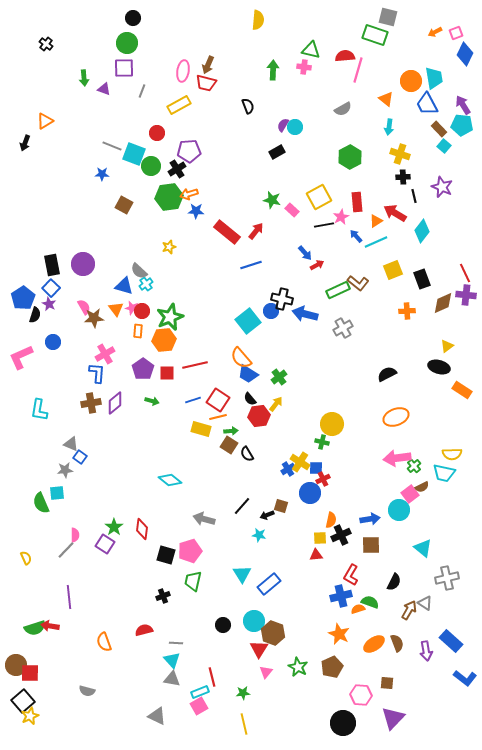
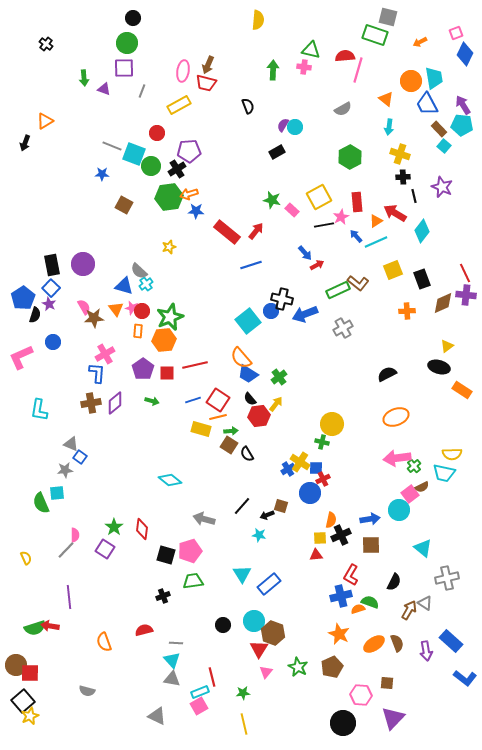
orange arrow at (435, 32): moved 15 px left, 10 px down
blue arrow at (305, 314): rotated 35 degrees counterclockwise
purple square at (105, 544): moved 5 px down
green trapezoid at (193, 581): rotated 70 degrees clockwise
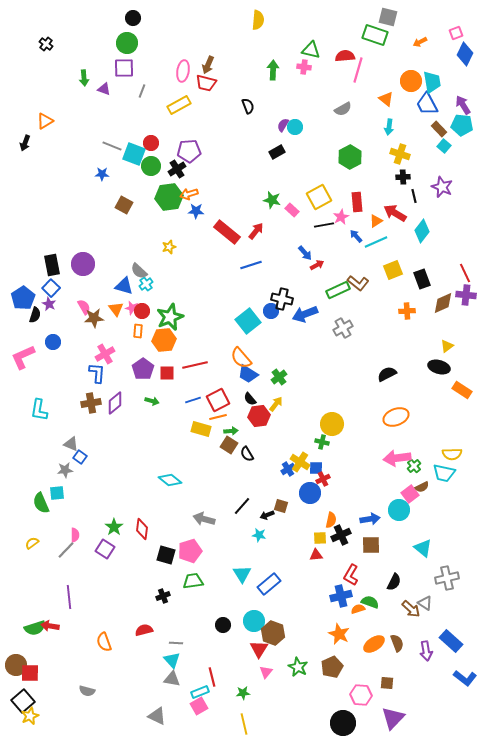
cyan trapezoid at (434, 78): moved 2 px left, 4 px down
red circle at (157, 133): moved 6 px left, 10 px down
pink L-shape at (21, 357): moved 2 px right
red square at (218, 400): rotated 30 degrees clockwise
yellow semicircle at (26, 558): moved 6 px right, 15 px up; rotated 104 degrees counterclockwise
brown arrow at (409, 610): moved 2 px right, 1 px up; rotated 102 degrees clockwise
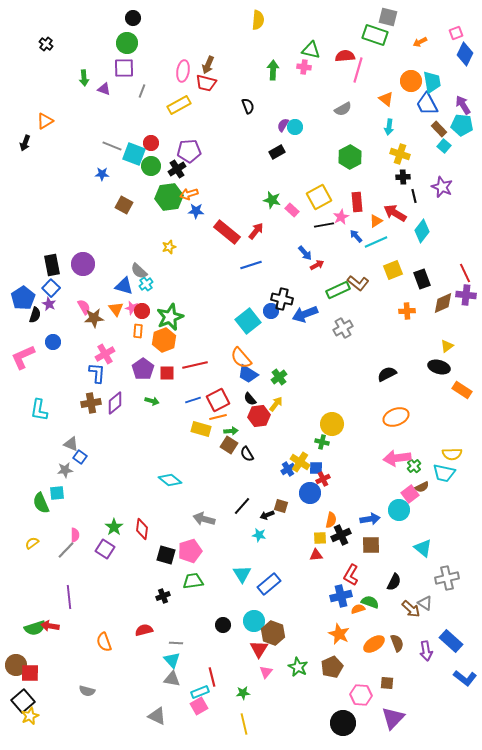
orange hexagon at (164, 340): rotated 15 degrees counterclockwise
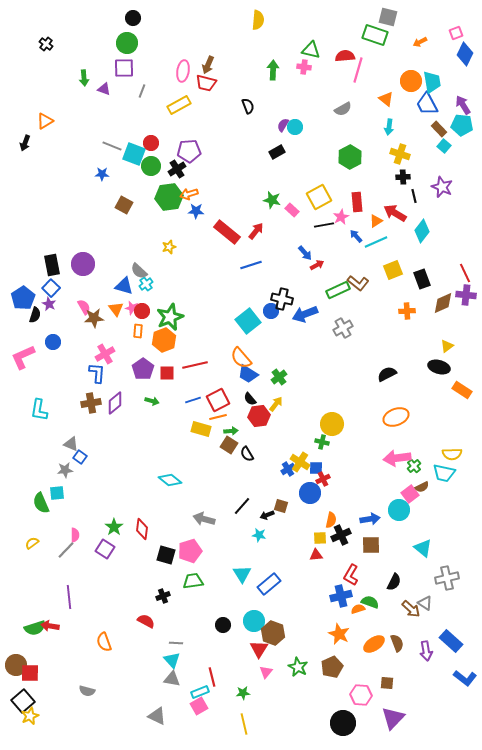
red semicircle at (144, 630): moved 2 px right, 9 px up; rotated 42 degrees clockwise
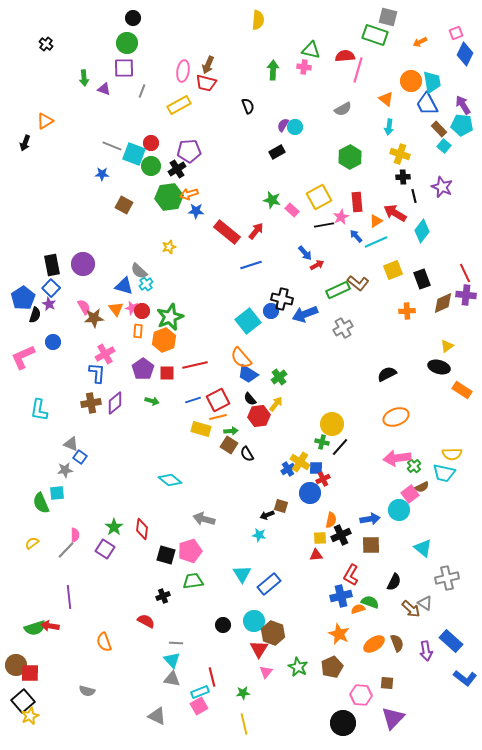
black line at (242, 506): moved 98 px right, 59 px up
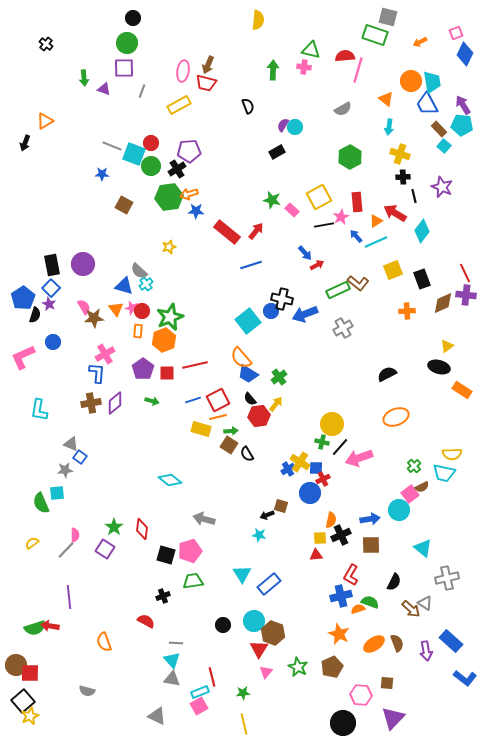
pink arrow at (397, 458): moved 38 px left; rotated 12 degrees counterclockwise
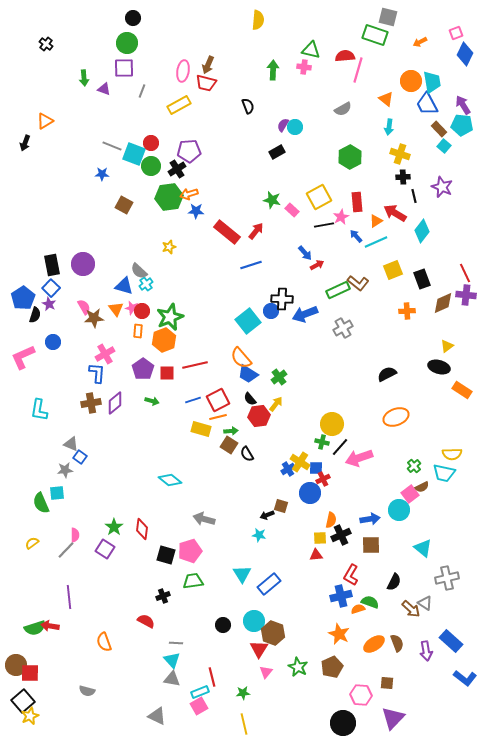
black cross at (282, 299): rotated 10 degrees counterclockwise
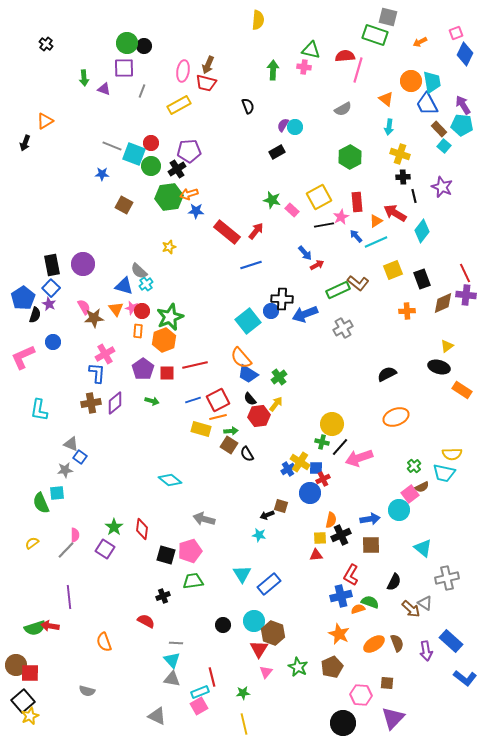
black circle at (133, 18): moved 11 px right, 28 px down
